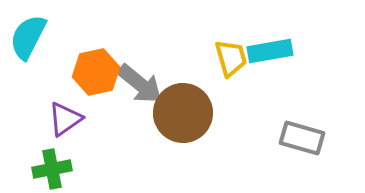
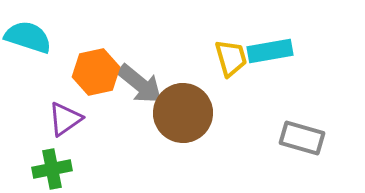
cyan semicircle: rotated 81 degrees clockwise
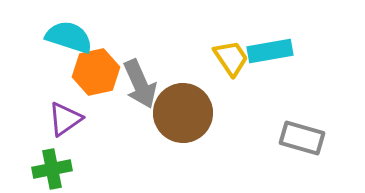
cyan semicircle: moved 41 px right
yellow trapezoid: rotated 18 degrees counterclockwise
gray arrow: rotated 27 degrees clockwise
